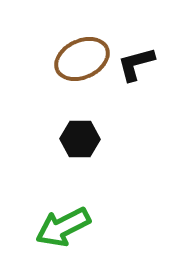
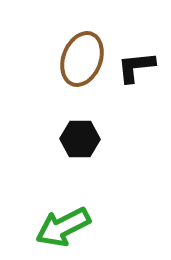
brown ellipse: rotated 44 degrees counterclockwise
black L-shape: moved 3 px down; rotated 9 degrees clockwise
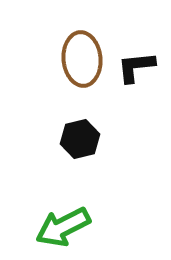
brown ellipse: rotated 26 degrees counterclockwise
black hexagon: rotated 15 degrees counterclockwise
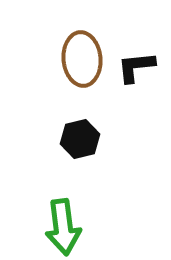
green arrow: rotated 70 degrees counterclockwise
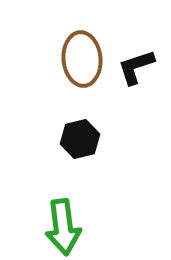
black L-shape: rotated 12 degrees counterclockwise
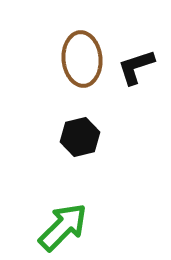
black hexagon: moved 2 px up
green arrow: rotated 128 degrees counterclockwise
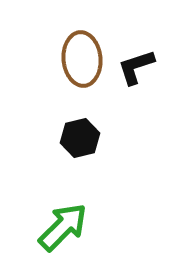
black hexagon: moved 1 px down
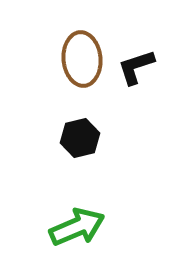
green arrow: moved 14 px right; rotated 22 degrees clockwise
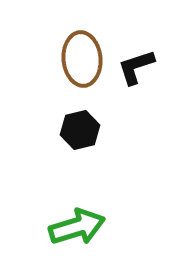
black hexagon: moved 8 px up
green arrow: rotated 6 degrees clockwise
